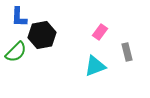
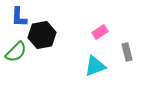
pink rectangle: rotated 21 degrees clockwise
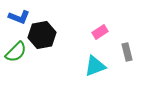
blue L-shape: rotated 70 degrees counterclockwise
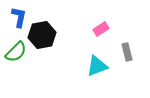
blue L-shape: rotated 100 degrees counterclockwise
pink rectangle: moved 1 px right, 3 px up
cyan triangle: moved 2 px right
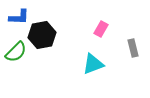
blue L-shape: rotated 80 degrees clockwise
pink rectangle: rotated 28 degrees counterclockwise
gray rectangle: moved 6 px right, 4 px up
cyan triangle: moved 4 px left, 2 px up
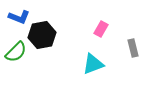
blue L-shape: rotated 20 degrees clockwise
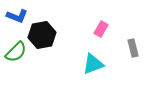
blue L-shape: moved 2 px left, 1 px up
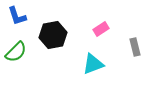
blue L-shape: rotated 50 degrees clockwise
pink rectangle: rotated 28 degrees clockwise
black hexagon: moved 11 px right
gray rectangle: moved 2 px right, 1 px up
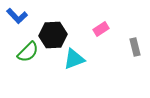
blue L-shape: rotated 25 degrees counterclockwise
black hexagon: rotated 8 degrees clockwise
green semicircle: moved 12 px right
cyan triangle: moved 19 px left, 5 px up
